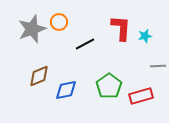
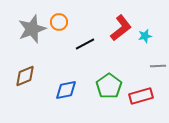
red L-shape: rotated 48 degrees clockwise
brown diamond: moved 14 px left
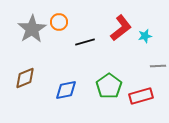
gray star: rotated 12 degrees counterclockwise
black line: moved 2 px up; rotated 12 degrees clockwise
brown diamond: moved 2 px down
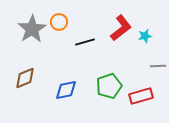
green pentagon: rotated 15 degrees clockwise
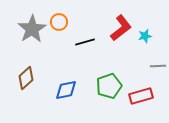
brown diamond: moved 1 px right; rotated 20 degrees counterclockwise
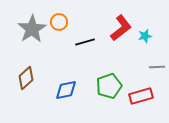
gray line: moved 1 px left, 1 px down
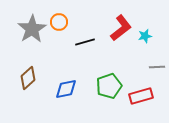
brown diamond: moved 2 px right
blue diamond: moved 1 px up
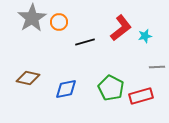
gray star: moved 11 px up
brown diamond: rotated 55 degrees clockwise
green pentagon: moved 2 px right, 2 px down; rotated 25 degrees counterclockwise
